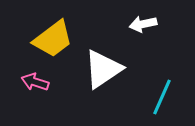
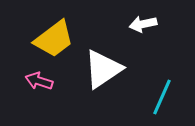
yellow trapezoid: moved 1 px right
pink arrow: moved 4 px right, 1 px up
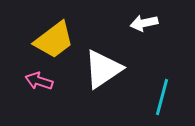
white arrow: moved 1 px right, 1 px up
yellow trapezoid: moved 1 px down
cyan line: rotated 9 degrees counterclockwise
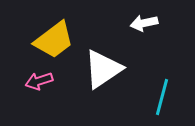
pink arrow: rotated 36 degrees counterclockwise
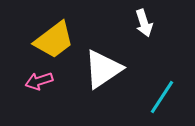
white arrow: rotated 96 degrees counterclockwise
cyan line: rotated 18 degrees clockwise
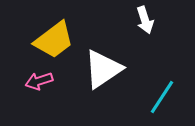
white arrow: moved 1 px right, 3 px up
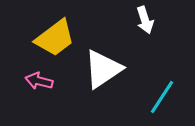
yellow trapezoid: moved 1 px right, 2 px up
pink arrow: rotated 32 degrees clockwise
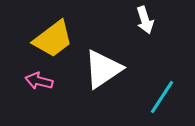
yellow trapezoid: moved 2 px left, 1 px down
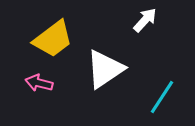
white arrow: rotated 120 degrees counterclockwise
white triangle: moved 2 px right
pink arrow: moved 2 px down
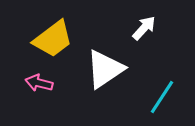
white arrow: moved 1 px left, 8 px down
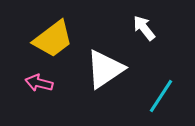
white arrow: rotated 80 degrees counterclockwise
cyan line: moved 1 px left, 1 px up
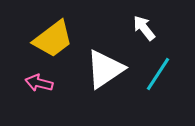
cyan line: moved 3 px left, 22 px up
